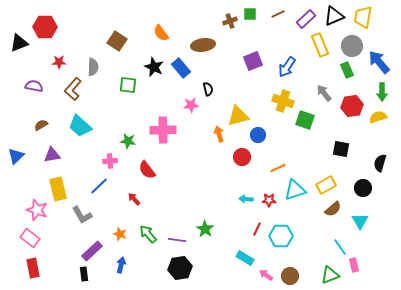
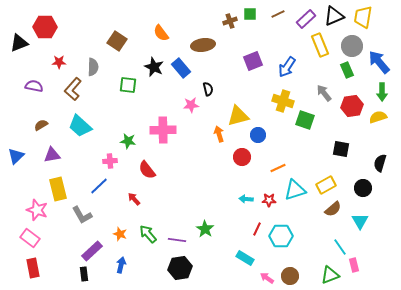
pink arrow at (266, 275): moved 1 px right, 3 px down
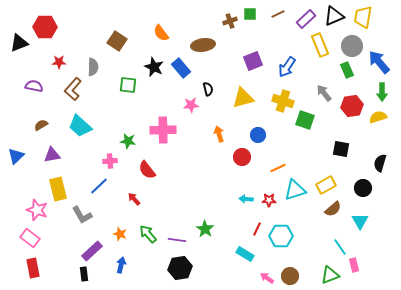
yellow triangle at (238, 116): moved 5 px right, 18 px up
cyan rectangle at (245, 258): moved 4 px up
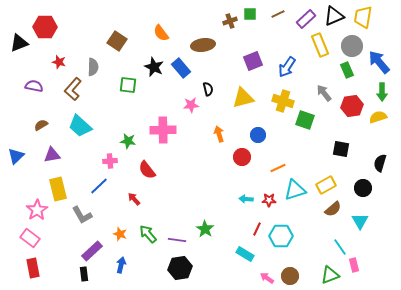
red star at (59, 62): rotated 16 degrees clockwise
pink star at (37, 210): rotated 20 degrees clockwise
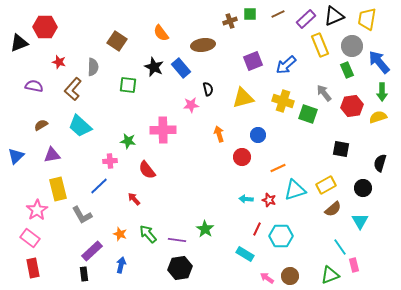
yellow trapezoid at (363, 17): moved 4 px right, 2 px down
blue arrow at (287, 67): moved 1 px left, 2 px up; rotated 15 degrees clockwise
green square at (305, 120): moved 3 px right, 6 px up
red star at (269, 200): rotated 16 degrees clockwise
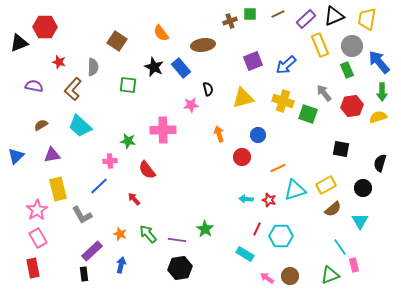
pink rectangle at (30, 238): moved 8 px right; rotated 24 degrees clockwise
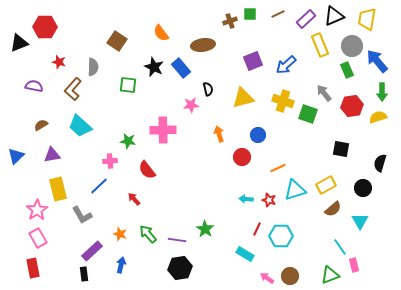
blue arrow at (379, 62): moved 2 px left, 1 px up
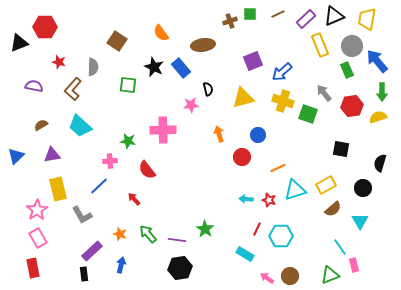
blue arrow at (286, 65): moved 4 px left, 7 px down
